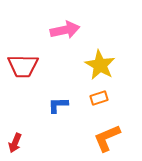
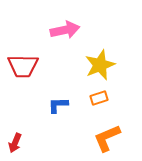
yellow star: rotated 20 degrees clockwise
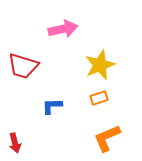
pink arrow: moved 2 px left, 1 px up
red trapezoid: rotated 16 degrees clockwise
blue L-shape: moved 6 px left, 1 px down
red arrow: rotated 36 degrees counterclockwise
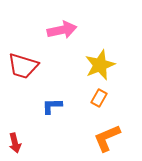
pink arrow: moved 1 px left, 1 px down
orange rectangle: rotated 42 degrees counterclockwise
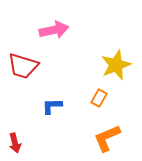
pink arrow: moved 8 px left
yellow star: moved 16 px right
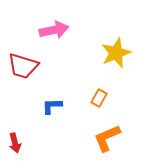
yellow star: moved 12 px up
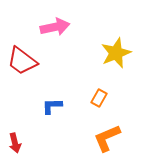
pink arrow: moved 1 px right, 3 px up
red trapezoid: moved 1 px left, 5 px up; rotated 20 degrees clockwise
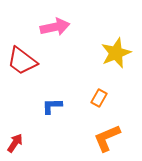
red arrow: rotated 132 degrees counterclockwise
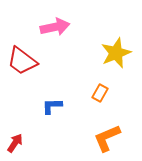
orange rectangle: moved 1 px right, 5 px up
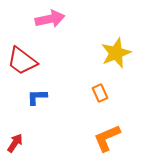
pink arrow: moved 5 px left, 8 px up
orange rectangle: rotated 54 degrees counterclockwise
blue L-shape: moved 15 px left, 9 px up
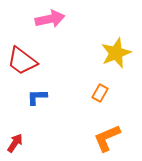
orange rectangle: rotated 54 degrees clockwise
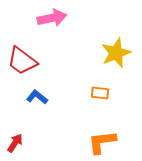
pink arrow: moved 2 px right, 1 px up
orange rectangle: rotated 66 degrees clockwise
blue L-shape: rotated 40 degrees clockwise
orange L-shape: moved 5 px left, 4 px down; rotated 16 degrees clockwise
